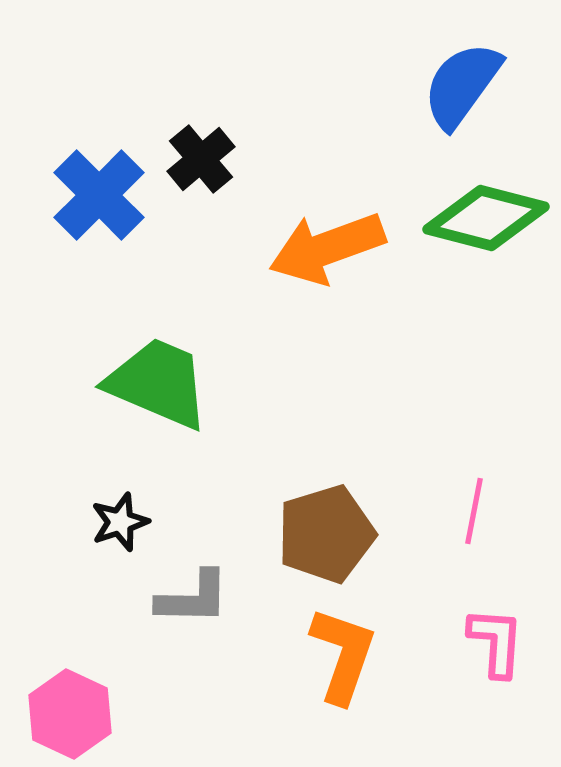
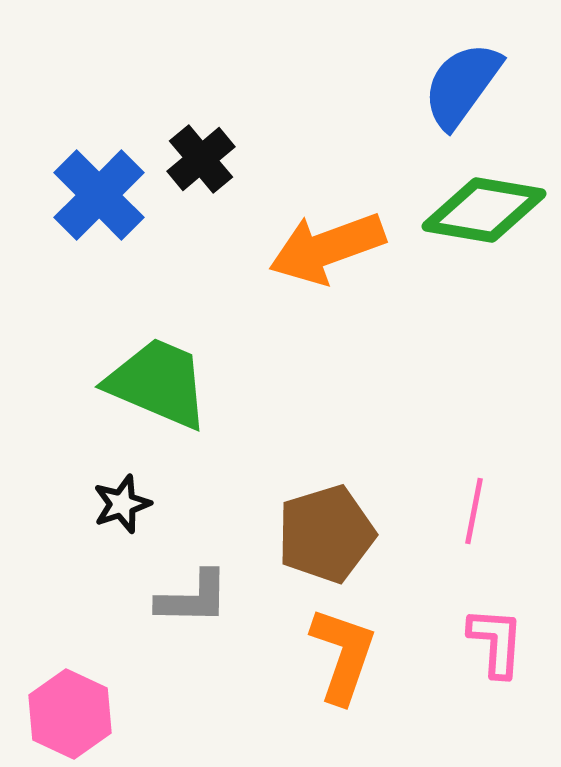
green diamond: moved 2 px left, 8 px up; rotated 5 degrees counterclockwise
black star: moved 2 px right, 18 px up
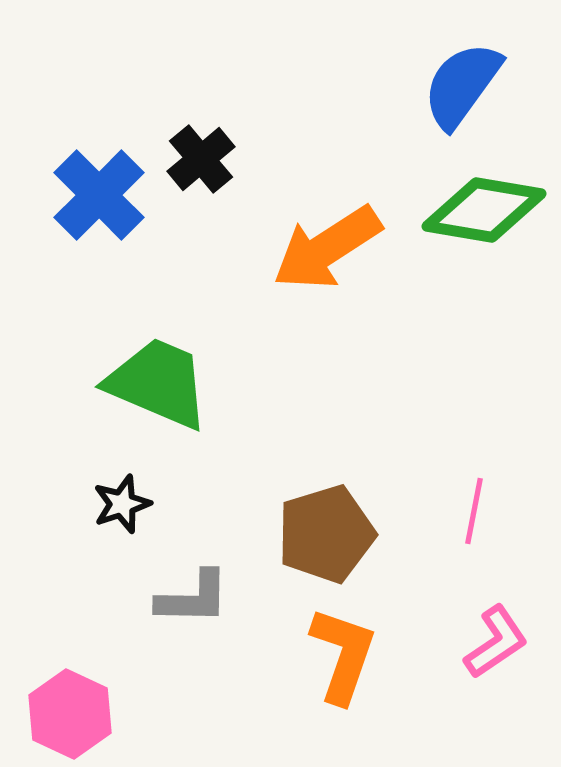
orange arrow: rotated 13 degrees counterclockwise
pink L-shape: rotated 52 degrees clockwise
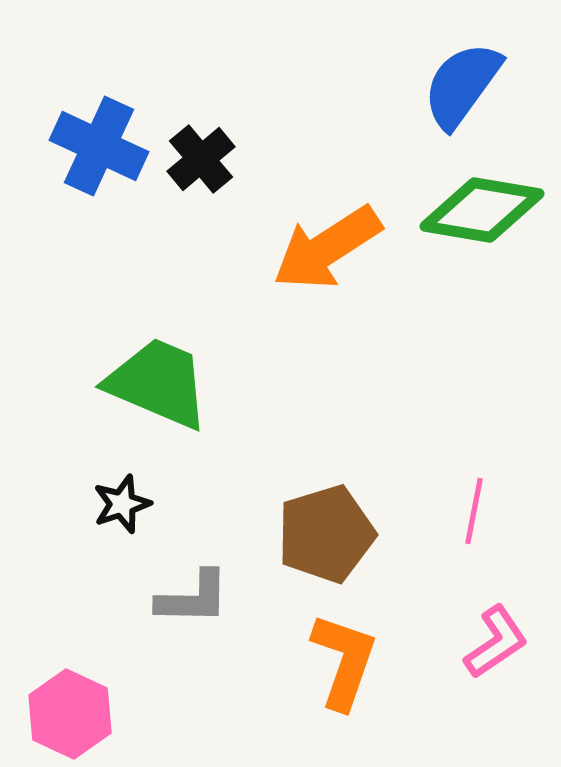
blue cross: moved 49 px up; rotated 20 degrees counterclockwise
green diamond: moved 2 px left
orange L-shape: moved 1 px right, 6 px down
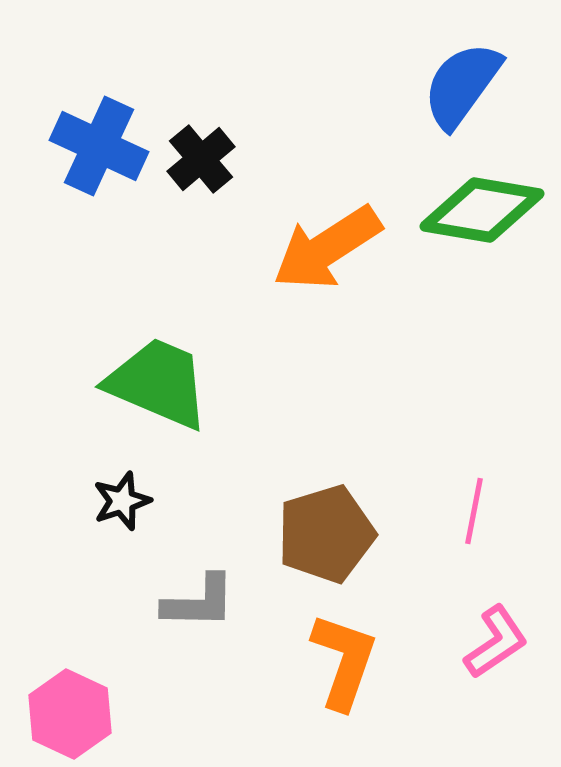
black star: moved 3 px up
gray L-shape: moved 6 px right, 4 px down
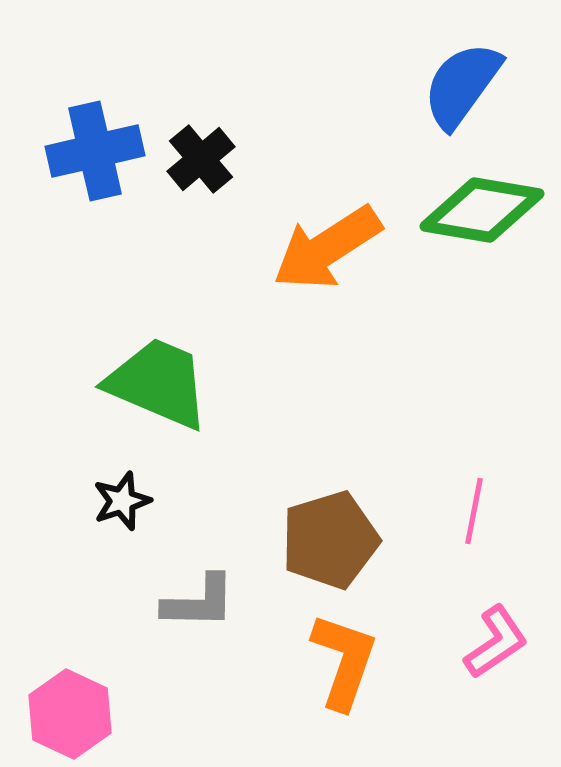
blue cross: moved 4 px left, 5 px down; rotated 38 degrees counterclockwise
brown pentagon: moved 4 px right, 6 px down
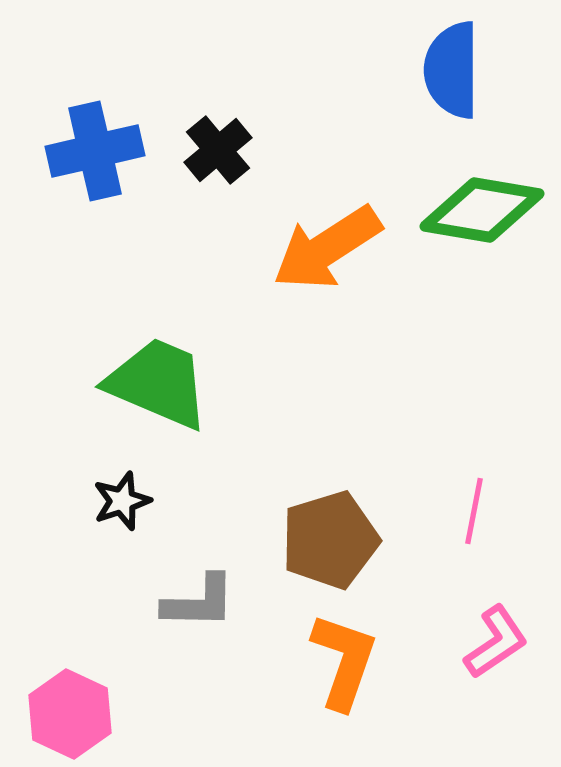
blue semicircle: moved 10 px left, 15 px up; rotated 36 degrees counterclockwise
black cross: moved 17 px right, 9 px up
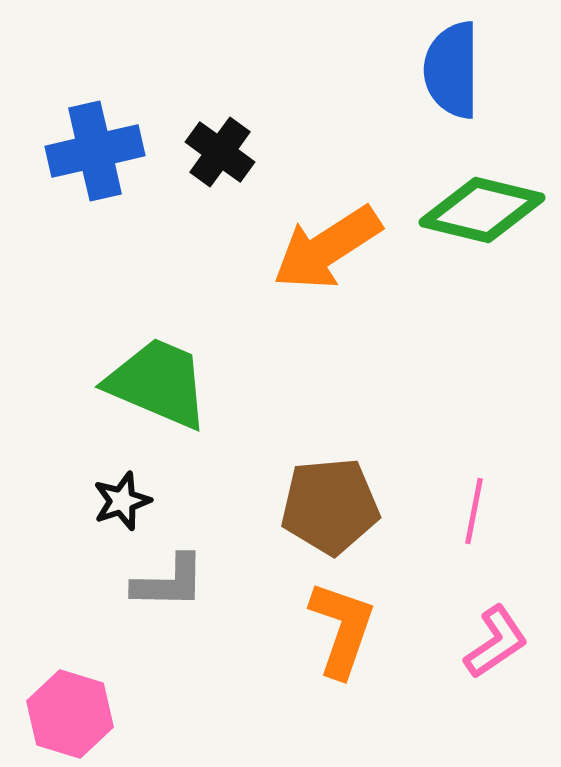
black cross: moved 2 px right, 2 px down; rotated 14 degrees counterclockwise
green diamond: rotated 4 degrees clockwise
brown pentagon: moved 34 px up; rotated 12 degrees clockwise
gray L-shape: moved 30 px left, 20 px up
orange L-shape: moved 2 px left, 32 px up
pink hexagon: rotated 8 degrees counterclockwise
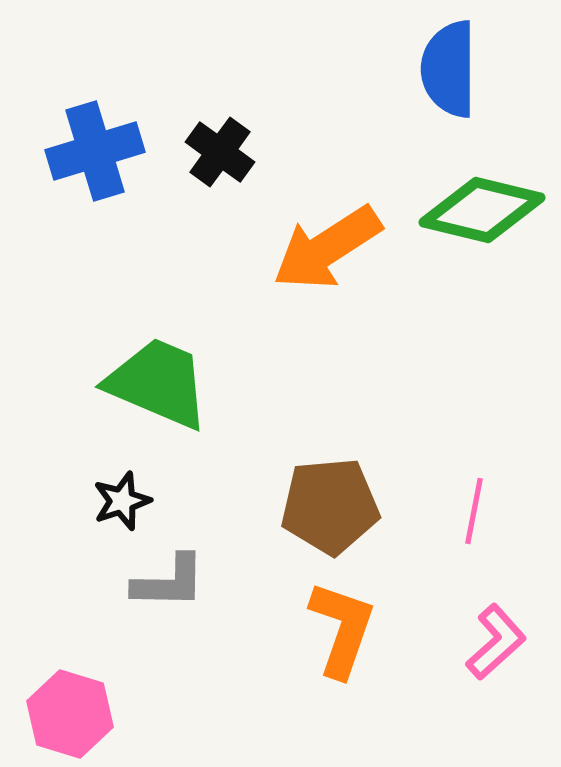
blue semicircle: moved 3 px left, 1 px up
blue cross: rotated 4 degrees counterclockwise
pink L-shape: rotated 8 degrees counterclockwise
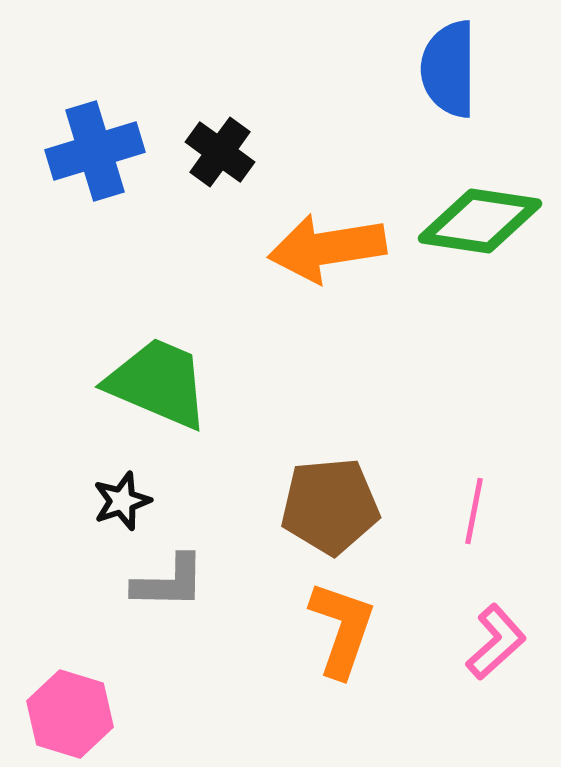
green diamond: moved 2 px left, 11 px down; rotated 5 degrees counterclockwise
orange arrow: rotated 24 degrees clockwise
